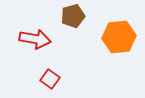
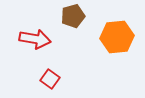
orange hexagon: moved 2 px left
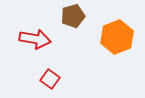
orange hexagon: rotated 16 degrees counterclockwise
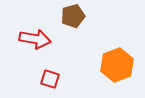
orange hexagon: moved 28 px down
red square: rotated 18 degrees counterclockwise
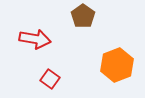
brown pentagon: moved 10 px right; rotated 20 degrees counterclockwise
red square: rotated 18 degrees clockwise
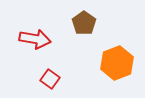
brown pentagon: moved 1 px right, 7 px down
orange hexagon: moved 2 px up
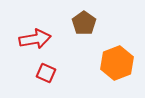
red arrow: rotated 20 degrees counterclockwise
red square: moved 4 px left, 6 px up; rotated 12 degrees counterclockwise
